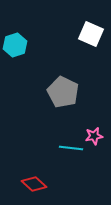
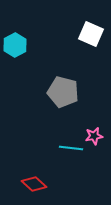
cyan hexagon: rotated 10 degrees counterclockwise
gray pentagon: rotated 12 degrees counterclockwise
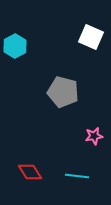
white square: moved 3 px down
cyan hexagon: moved 1 px down
cyan line: moved 6 px right, 28 px down
red diamond: moved 4 px left, 12 px up; rotated 15 degrees clockwise
